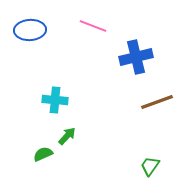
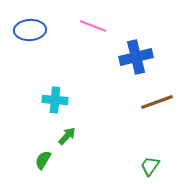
green semicircle: moved 6 px down; rotated 36 degrees counterclockwise
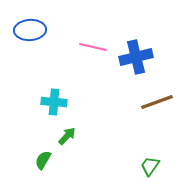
pink line: moved 21 px down; rotated 8 degrees counterclockwise
cyan cross: moved 1 px left, 2 px down
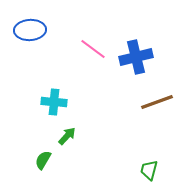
pink line: moved 2 px down; rotated 24 degrees clockwise
green trapezoid: moved 1 px left, 4 px down; rotated 20 degrees counterclockwise
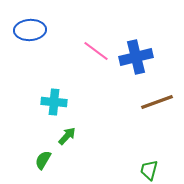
pink line: moved 3 px right, 2 px down
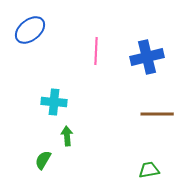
blue ellipse: rotated 36 degrees counterclockwise
pink line: rotated 56 degrees clockwise
blue cross: moved 11 px right
brown line: moved 12 px down; rotated 20 degrees clockwise
green arrow: rotated 48 degrees counterclockwise
green trapezoid: rotated 65 degrees clockwise
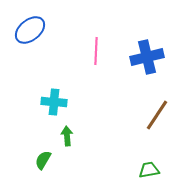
brown line: moved 1 px down; rotated 56 degrees counterclockwise
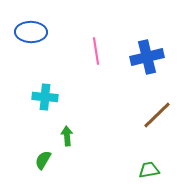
blue ellipse: moved 1 px right, 2 px down; rotated 40 degrees clockwise
pink line: rotated 12 degrees counterclockwise
cyan cross: moved 9 px left, 5 px up
brown line: rotated 12 degrees clockwise
